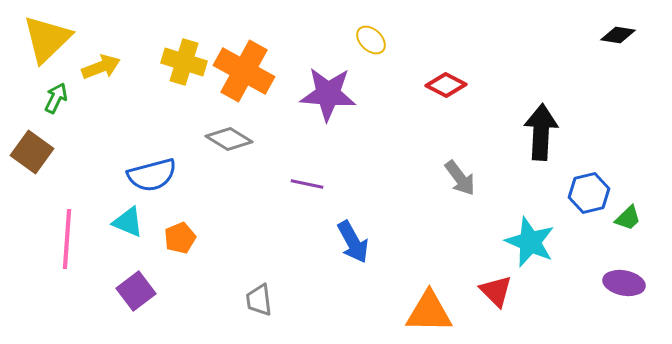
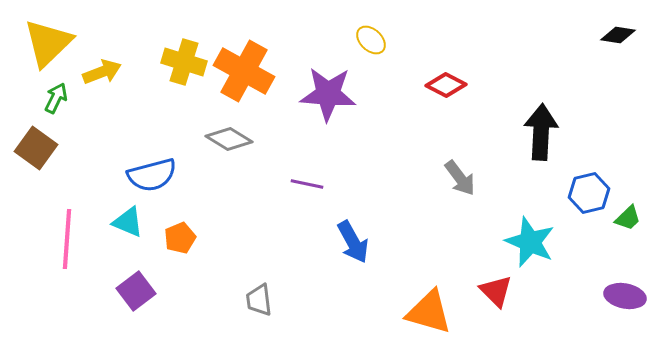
yellow triangle: moved 1 px right, 4 px down
yellow arrow: moved 1 px right, 5 px down
brown square: moved 4 px right, 4 px up
purple ellipse: moved 1 px right, 13 px down
orange triangle: rotated 15 degrees clockwise
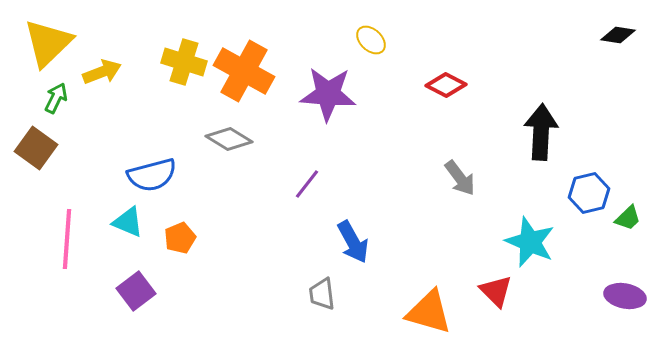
purple line: rotated 64 degrees counterclockwise
gray trapezoid: moved 63 px right, 6 px up
